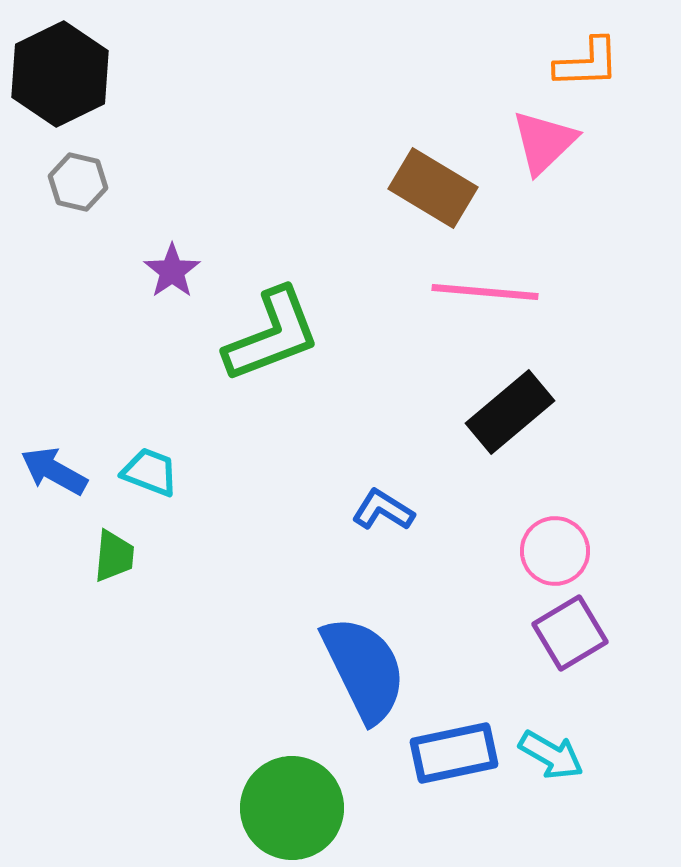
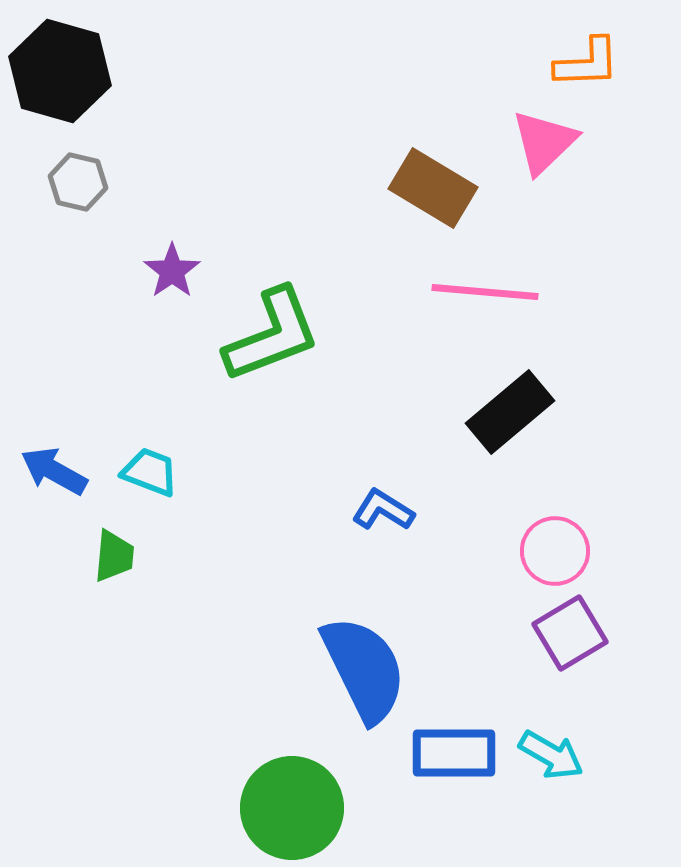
black hexagon: moved 3 px up; rotated 18 degrees counterclockwise
blue rectangle: rotated 12 degrees clockwise
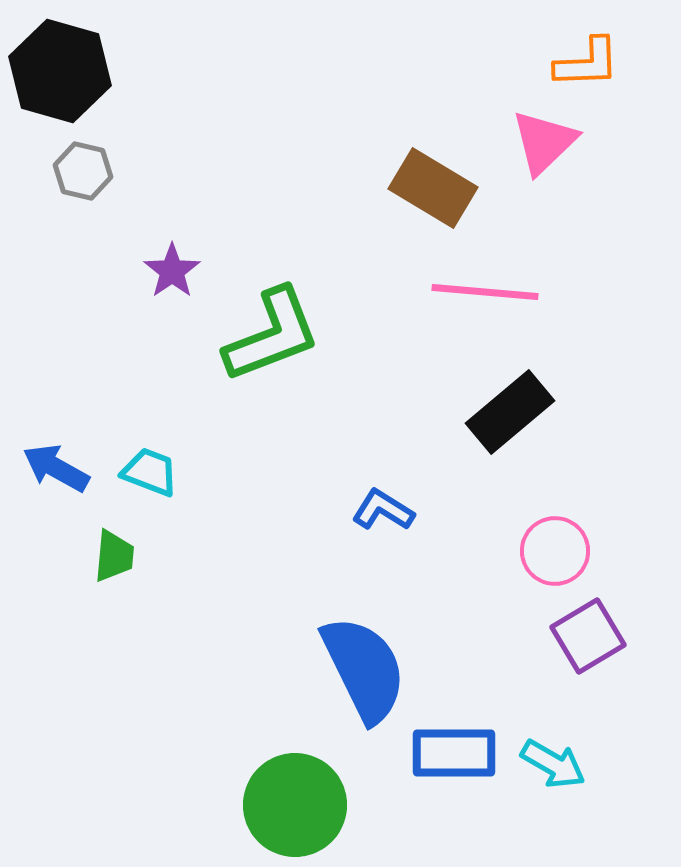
gray hexagon: moved 5 px right, 11 px up
blue arrow: moved 2 px right, 3 px up
purple square: moved 18 px right, 3 px down
cyan arrow: moved 2 px right, 9 px down
green circle: moved 3 px right, 3 px up
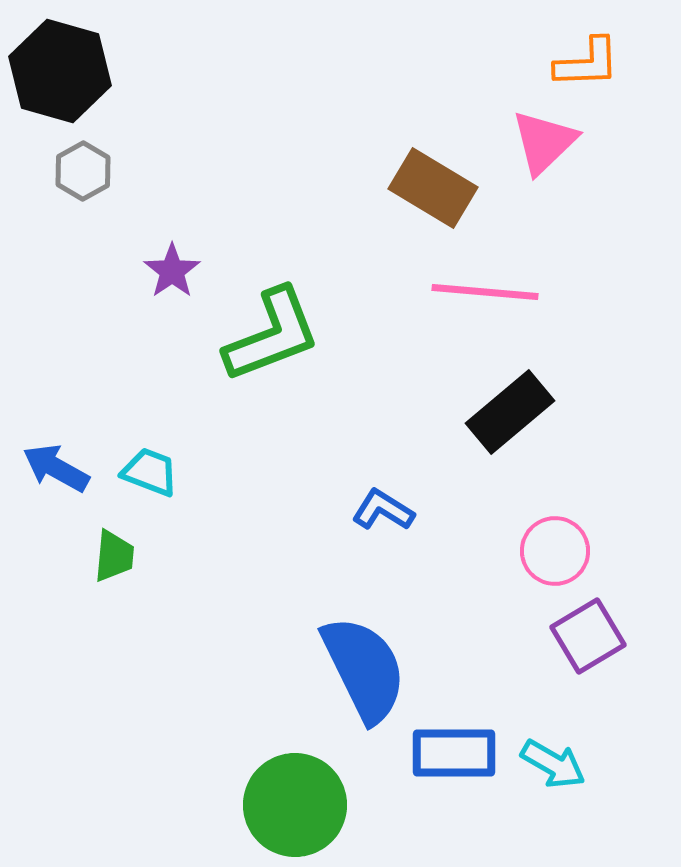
gray hexagon: rotated 18 degrees clockwise
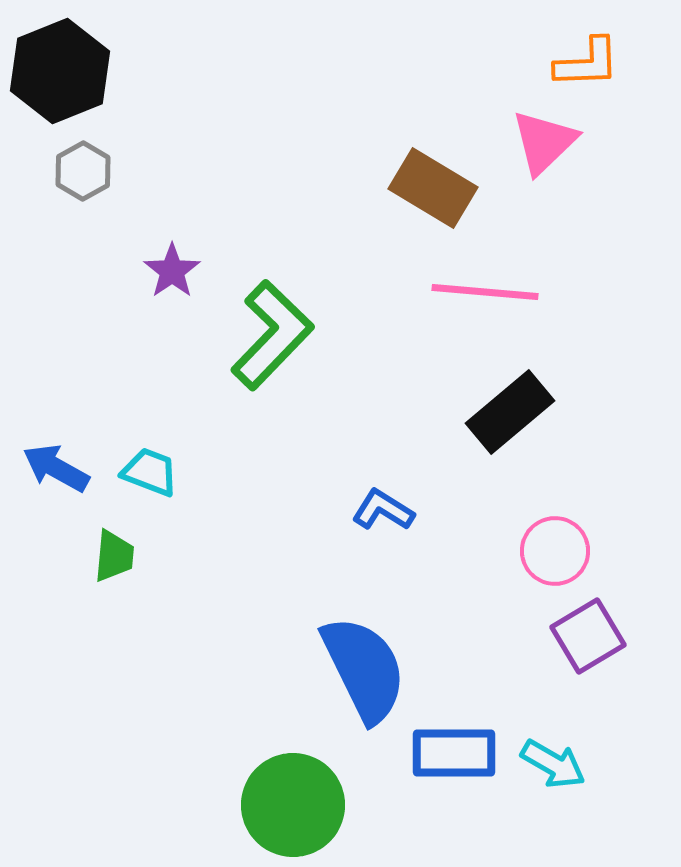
black hexagon: rotated 22 degrees clockwise
green L-shape: rotated 25 degrees counterclockwise
green circle: moved 2 px left
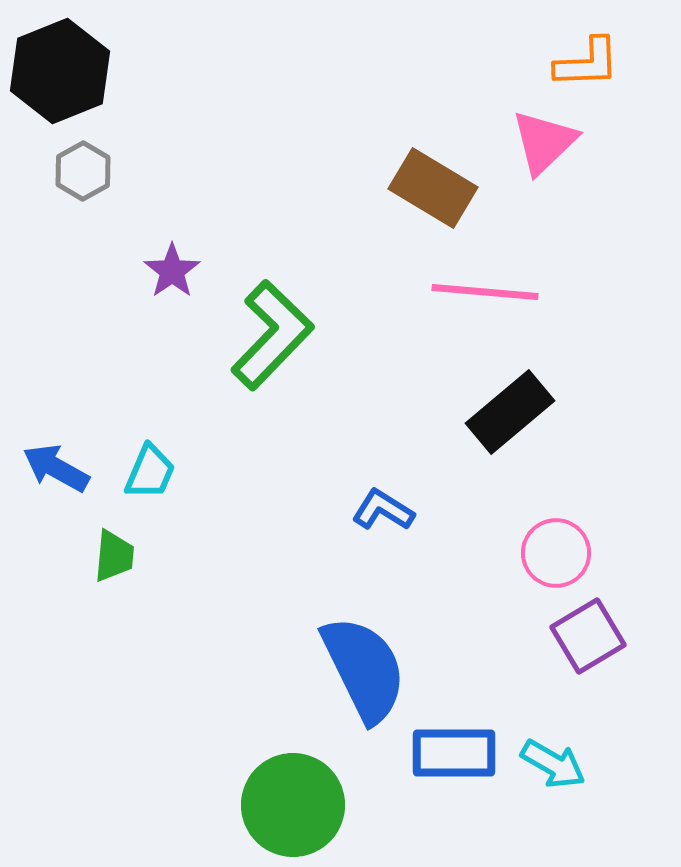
cyan trapezoid: rotated 92 degrees clockwise
pink circle: moved 1 px right, 2 px down
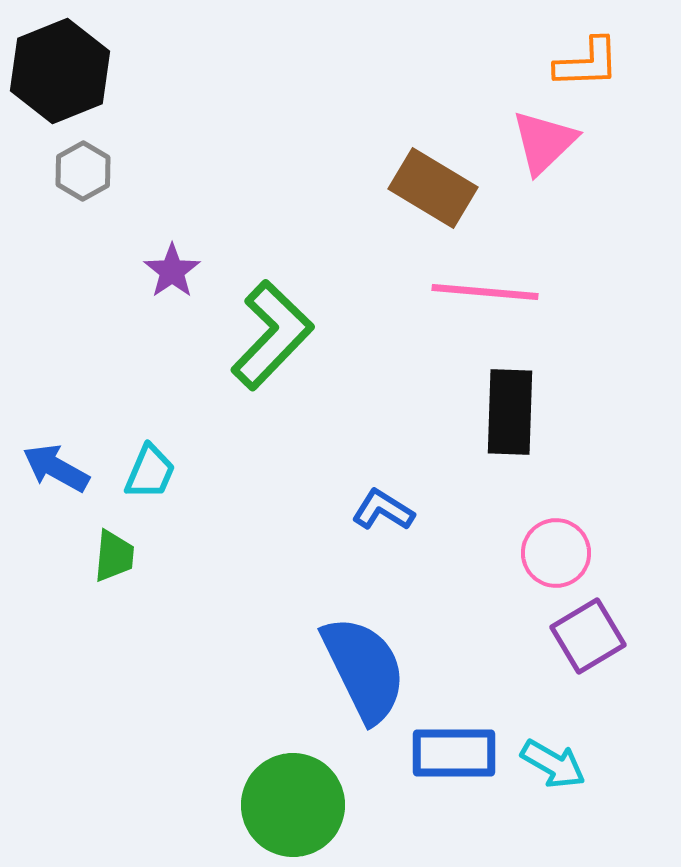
black rectangle: rotated 48 degrees counterclockwise
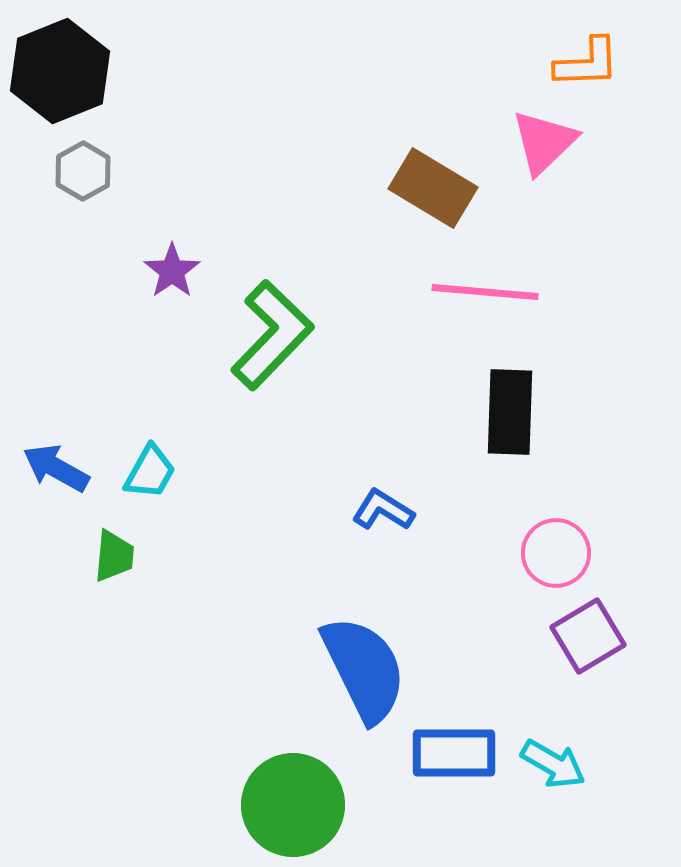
cyan trapezoid: rotated 6 degrees clockwise
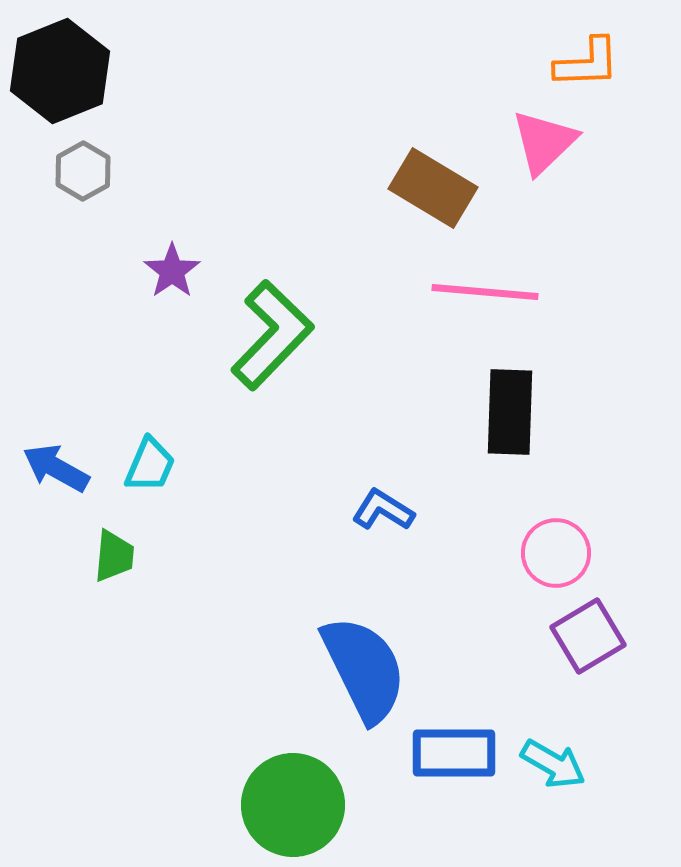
cyan trapezoid: moved 7 px up; rotated 6 degrees counterclockwise
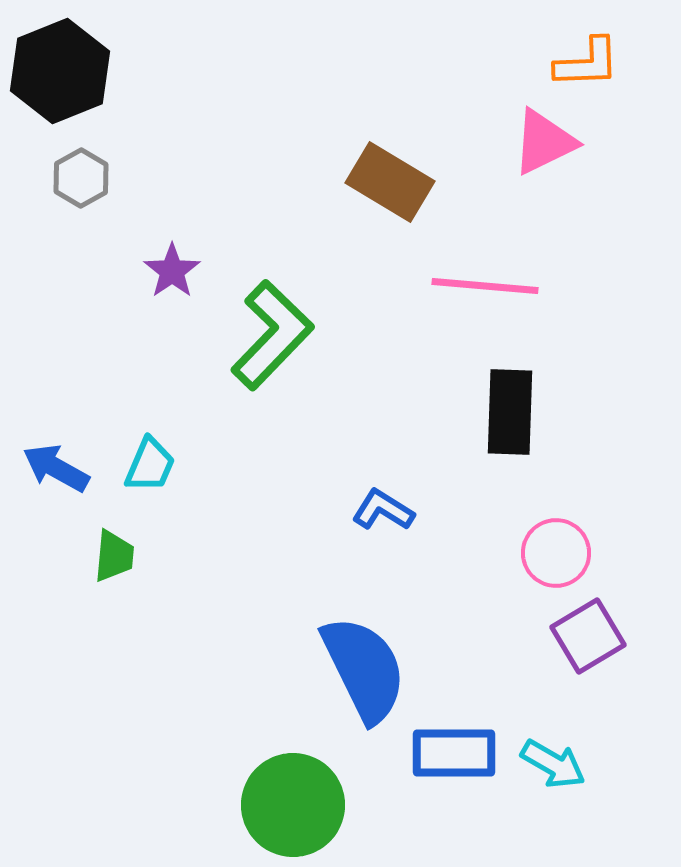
pink triangle: rotated 18 degrees clockwise
gray hexagon: moved 2 px left, 7 px down
brown rectangle: moved 43 px left, 6 px up
pink line: moved 6 px up
